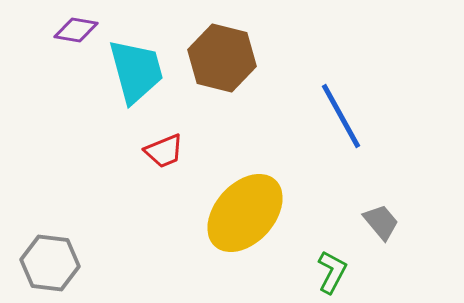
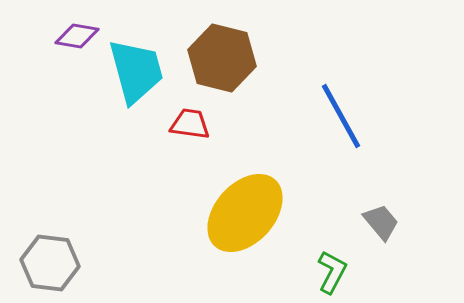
purple diamond: moved 1 px right, 6 px down
red trapezoid: moved 26 px right, 27 px up; rotated 150 degrees counterclockwise
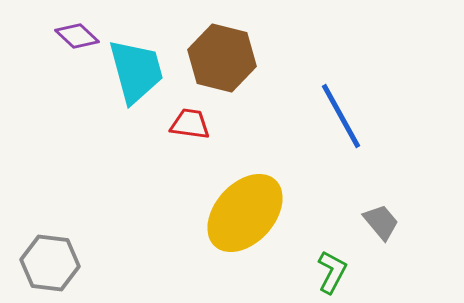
purple diamond: rotated 33 degrees clockwise
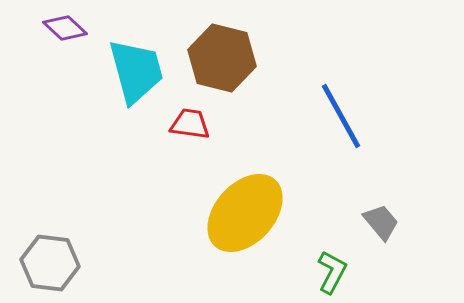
purple diamond: moved 12 px left, 8 px up
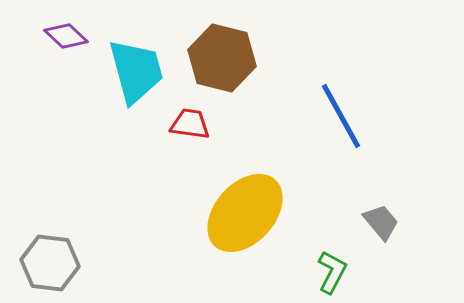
purple diamond: moved 1 px right, 8 px down
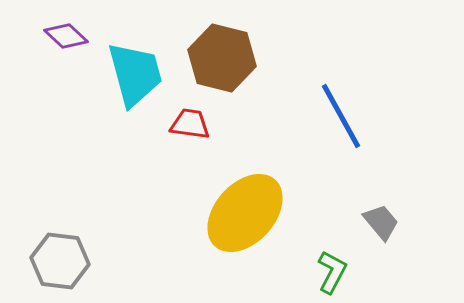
cyan trapezoid: moved 1 px left, 3 px down
gray hexagon: moved 10 px right, 2 px up
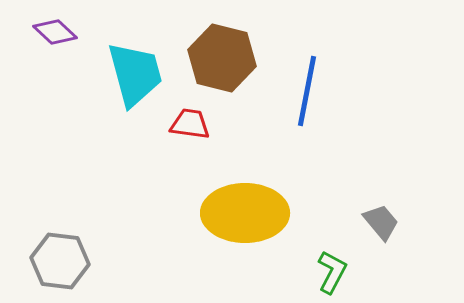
purple diamond: moved 11 px left, 4 px up
blue line: moved 34 px left, 25 px up; rotated 40 degrees clockwise
yellow ellipse: rotated 48 degrees clockwise
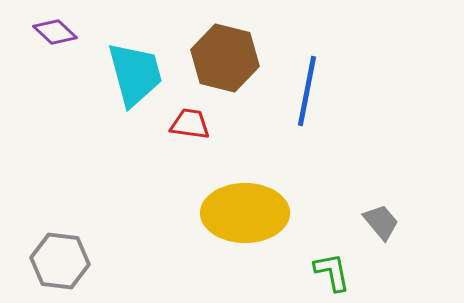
brown hexagon: moved 3 px right
green L-shape: rotated 39 degrees counterclockwise
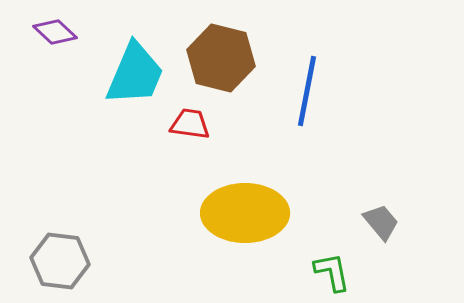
brown hexagon: moved 4 px left
cyan trapezoid: rotated 38 degrees clockwise
